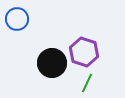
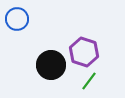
black circle: moved 1 px left, 2 px down
green line: moved 2 px right, 2 px up; rotated 12 degrees clockwise
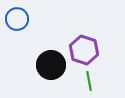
purple hexagon: moved 2 px up
green line: rotated 48 degrees counterclockwise
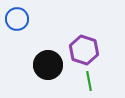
black circle: moved 3 px left
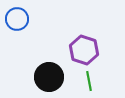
black circle: moved 1 px right, 12 px down
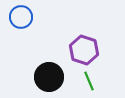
blue circle: moved 4 px right, 2 px up
green line: rotated 12 degrees counterclockwise
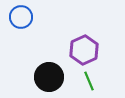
purple hexagon: rotated 16 degrees clockwise
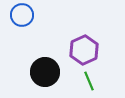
blue circle: moved 1 px right, 2 px up
black circle: moved 4 px left, 5 px up
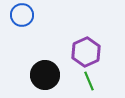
purple hexagon: moved 2 px right, 2 px down
black circle: moved 3 px down
